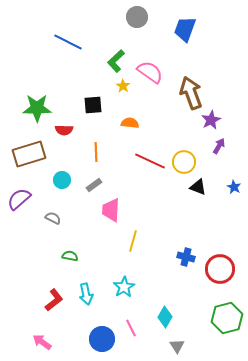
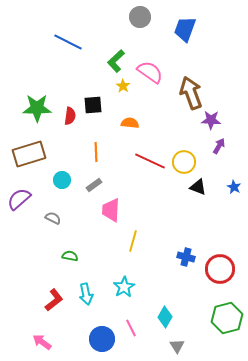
gray circle: moved 3 px right
purple star: rotated 30 degrees clockwise
red semicircle: moved 6 px right, 14 px up; rotated 84 degrees counterclockwise
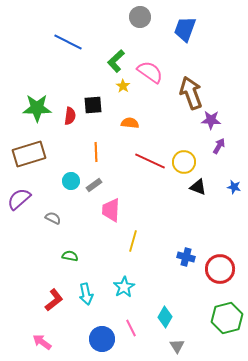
cyan circle: moved 9 px right, 1 px down
blue star: rotated 16 degrees counterclockwise
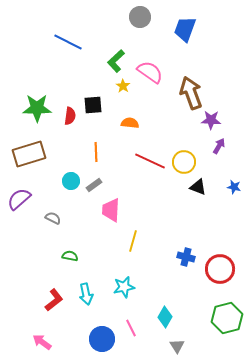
cyan star: rotated 20 degrees clockwise
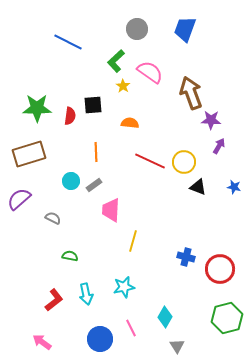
gray circle: moved 3 px left, 12 px down
blue circle: moved 2 px left
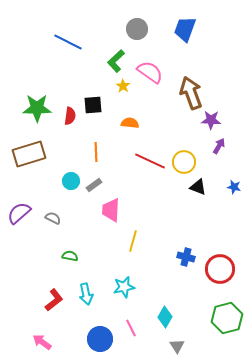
purple semicircle: moved 14 px down
